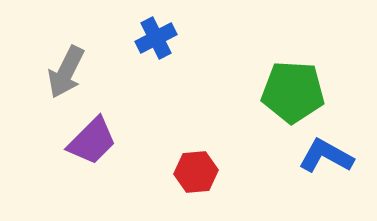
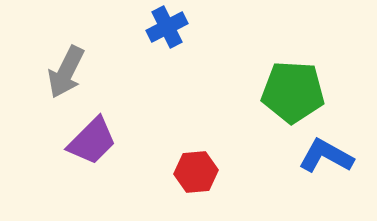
blue cross: moved 11 px right, 11 px up
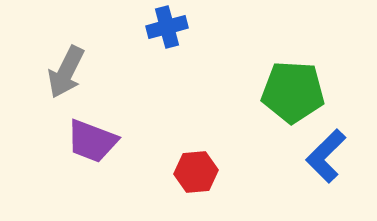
blue cross: rotated 12 degrees clockwise
purple trapezoid: rotated 66 degrees clockwise
blue L-shape: rotated 74 degrees counterclockwise
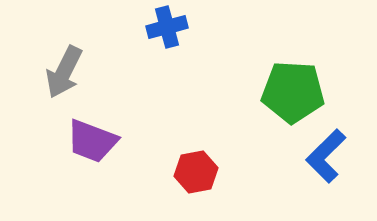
gray arrow: moved 2 px left
red hexagon: rotated 6 degrees counterclockwise
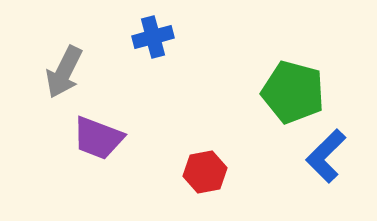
blue cross: moved 14 px left, 10 px down
green pentagon: rotated 12 degrees clockwise
purple trapezoid: moved 6 px right, 3 px up
red hexagon: moved 9 px right
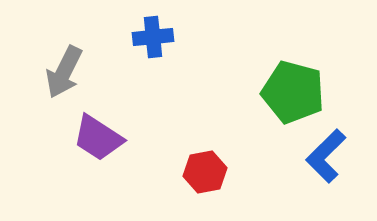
blue cross: rotated 9 degrees clockwise
purple trapezoid: rotated 12 degrees clockwise
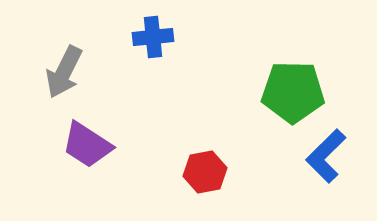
green pentagon: rotated 14 degrees counterclockwise
purple trapezoid: moved 11 px left, 7 px down
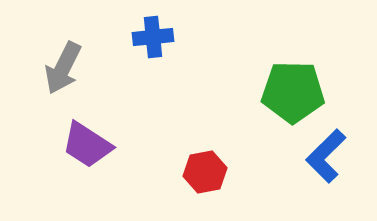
gray arrow: moved 1 px left, 4 px up
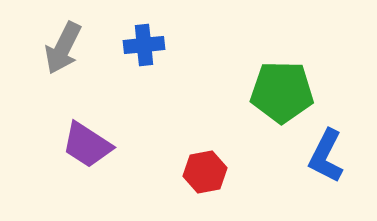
blue cross: moved 9 px left, 8 px down
gray arrow: moved 20 px up
green pentagon: moved 11 px left
blue L-shape: rotated 18 degrees counterclockwise
